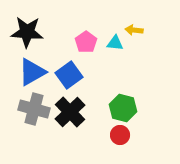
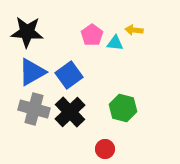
pink pentagon: moved 6 px right, 7 px up
red circle: moved 15 px left, 14 px down
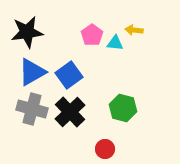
black star: rotated 12 degrees counterclockwise
gray cross: moved 2 px left
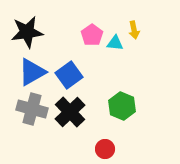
yellow arrow: rotated 108 degrees counterclockwise
green hexagon: moved 1 px left, 2 px up; rotated 8 degrees clockwise
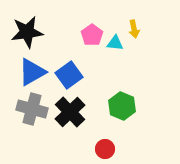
yellow arrow: moved 1 px up
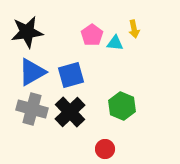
blue square: moved 2 px right; rotated 20 degrees clockwise
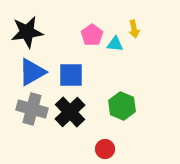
cyan triangle: moved 1 px down
blue square: rotated 16 degrees clockwise
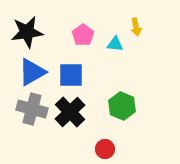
yellow arrow: moved 2 px right, 2 px up
pink pentagon: moved 9 px left
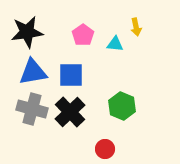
blue triangle: moved 1 px right; rotated 20 degrees clockwise
